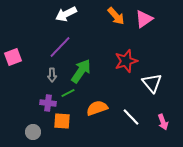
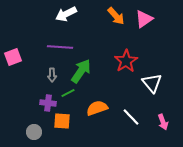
purple line: rotated 50 degrees clockwise
red star: rotated 15 degrees counterclockwise
gray circle: moved 1 px right
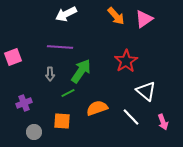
gray arrow: moved 2 px left, 1 px up
white triangle: moved 6 px left, 8 px down; rotated 10 degrees counterclockwise
purple cross: moved 24 px left; rotated 28 degrees counterclockwise
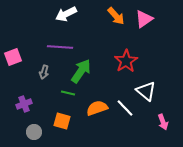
gray arrow: moved 6 px left, 2 px up; rotated 16 degrees clockwise
green line: rotated 40 degrees clockwise
purple cross: moved 1 px down
white line: moved 6 px left, 9 px up
orange square: rotated 12 degrees clockwise
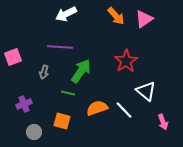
white line: moved 1 px left, 2 px down
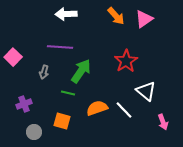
white arrow: rotated 25 degrees clockwise
pink square: rotated 24 degrees counterclockwise
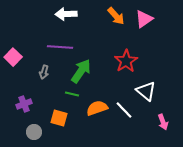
green line: moved 4 px right, 1 px down
orange square: moved 3 px left, 3 px up
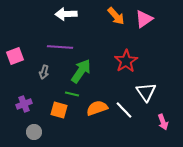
pink square: moved 2 px right, 1 px up; rotated 24 degrees clockwise
white triangle: moved 1 px down; rotated 15 degrees clockwise
orange square: moved 8 px up
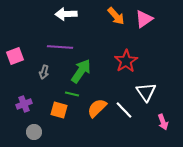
orange semicircle: rotated 25 degrees counterclockwise
